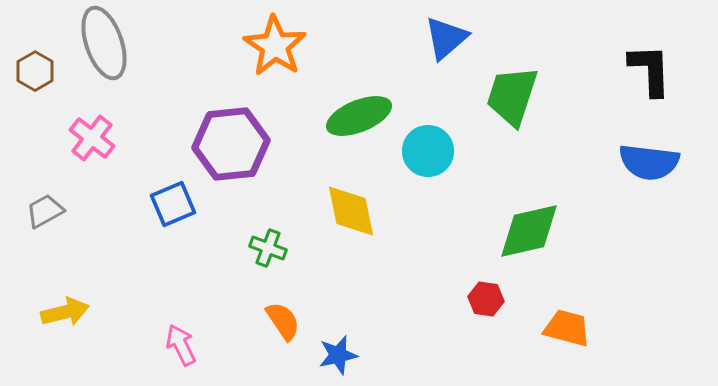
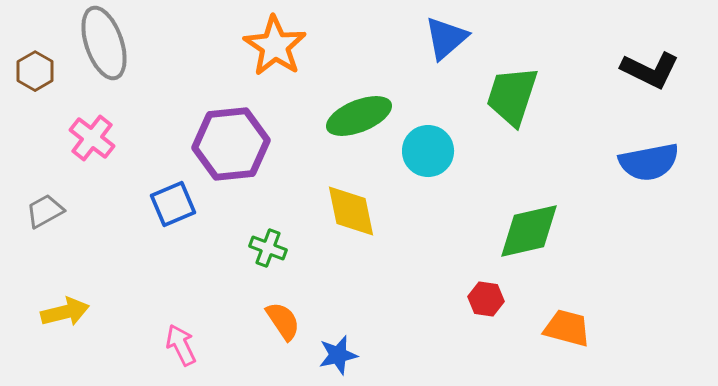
black L-shape: rotated 118 degrees clockwise
blue semicircle: rotated 18 degrees counterclockwise
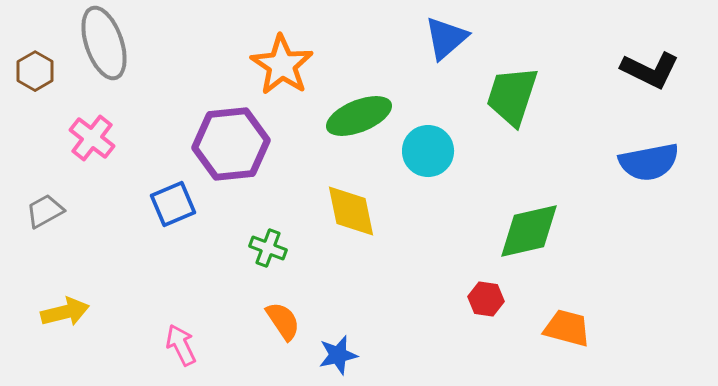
orange star: moved 7 px right, 19 px down
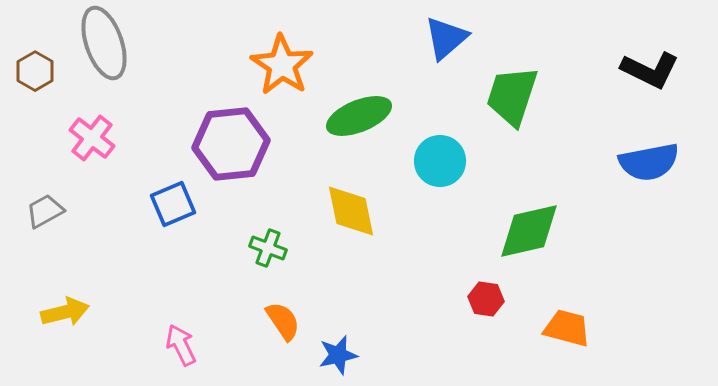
cyan circle: moved 12 px right, 10 px down
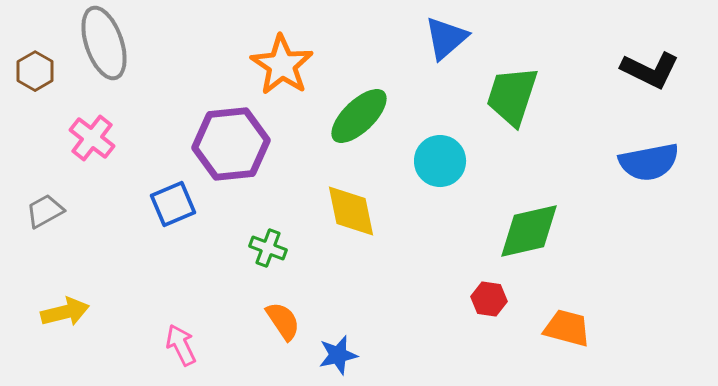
green ellipse: rotated 22 degrees counterclockwise
red hexagon: moved 3 px right
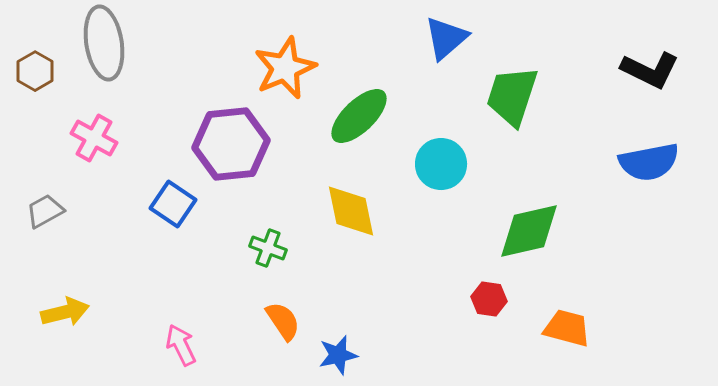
gray ellipse: rotated 10 degrees clockwise
orange star: moved 3 px right, 3 px down; rotated 16 degrees clockwise
pink cross: moved 2 px right; rotated 9 degrees counterclockwise
cyan circle: moved 1 px right, 3 px down
blue square: rotated 33 degrees counterclockwise
